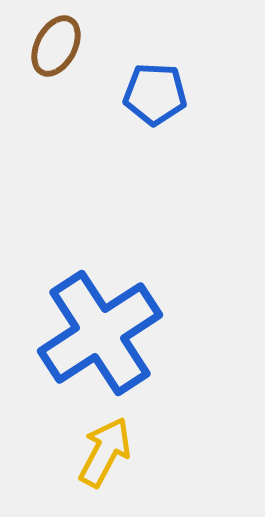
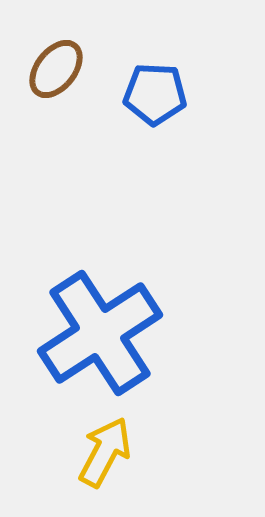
brown ellipse: moved 23 px down; rotated 10 degrees clockwise
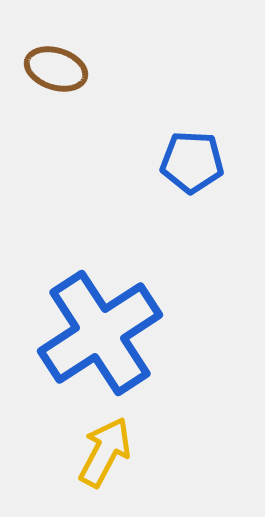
brown ellipse: rotated 70 degrees clockwise
blue pentagon: moved 37 px right, 68 px down
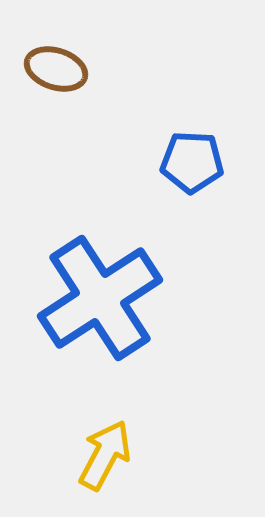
blue cross: moved 35 px up
yellow arrow: moved 3 px down
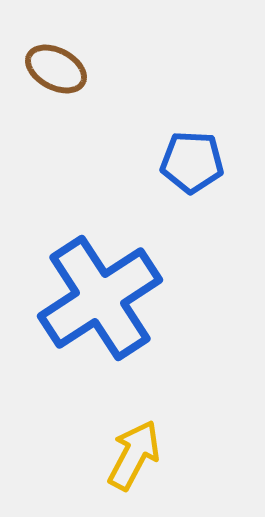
brown ellipse: rotated 10 degrees clockwise
yellow arrow: moved 29 px right
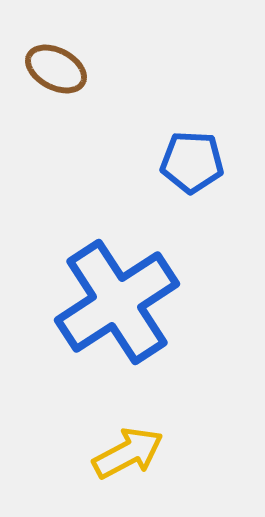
blue cross: moved 17 px right, 4 px down
yellow arrow: moved 6 px left, 2 px up; rotated 34 degrees clockwise
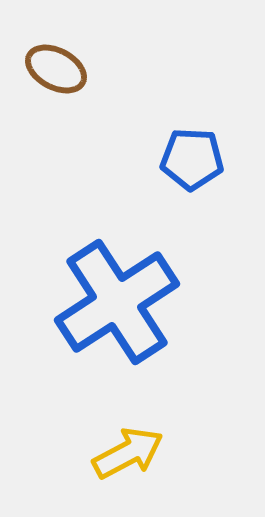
blue pentagon: moved 3 px up
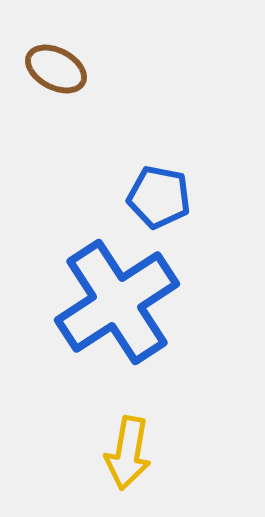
blue pentagon: moved 33 px left, 38 px down; rotated 8 degrees clockwise
yellow arrow: rotated 128 degrees clockwise
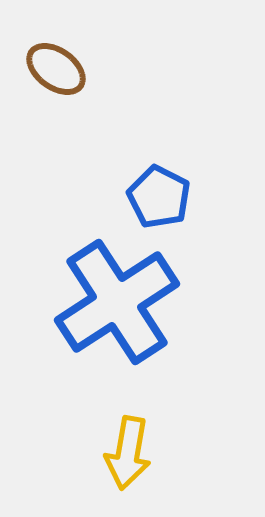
brown ellipse: rotated 8 degrees clockwise
blue pentagon: rotated 16 degrees clockwise
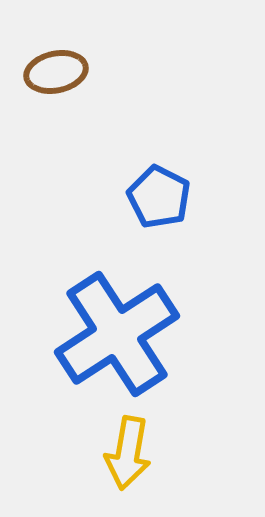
brown ellipse: moved 3 px down; rotated 48 degrees counterclockwise
blue cross: moved 32 px down
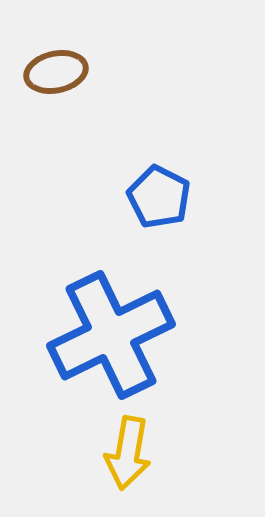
blue cross: moved 6 px left, 1 px down; rotated 7 degrees clockwise
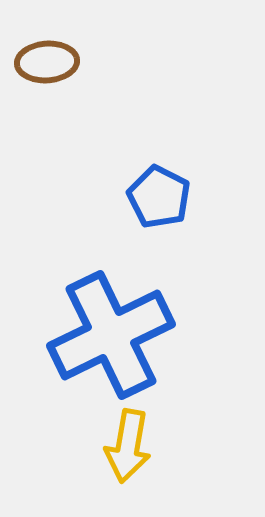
brown ellipse: moved 9 px left, 10 px up; rotated 8 degrees clockwise
yellow arrow: moved 7 px up
